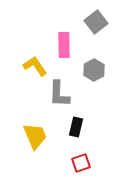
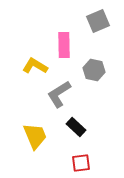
gray square: moved 2 px right, 1 px up; rotated 15 degrees clockwise
yellow L-shape: rotated 25 degrees counterclockwise
gray hexagon: rotated 20 degrees counterclockwise
gray L-shape: rotated 56 degrees clockwise
black rectangle: rotated 60 degrees counterclockwise
red square: rotated 12 degrees clockwise
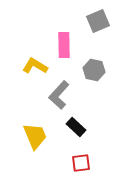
gray L-shape: moved 1 px down; rotated 16 degrees counterclockwise
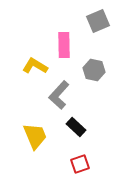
red square: moved 1 px left, 1 px down; rotated 12 degrees counterclockwise
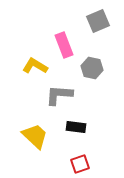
pink rectangle: rotated 20 degrees counterclockwise
gray hexagon: moved 2 px left, 2 px up
gray L-shape: rotated 52 degrees clockwise
black rectangle: rotated 36 degrees counterclockwise
yellow trapezoid: rotated 24 degrees counterclockwise
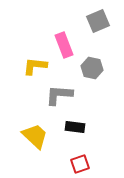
yellow L-shape: rotated 25 degrees counterclockwise
black rectangle: moved 1 px left
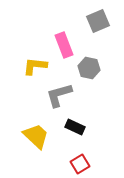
gray hexagon: moved 3 px left
gray L-shape: rotated 20 degrees counterclockwise
black rectangle: rotated 18 degrees clockwise
yellow trapezoid: moved 1 px right
red square: rotated 12 degrees counterclockwise
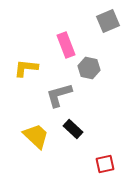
gray square: moved 10 px right
pink rectangle: moved 2 px right
yellow L-shape: moved 9 px left, 2 px down
black rectangle: moved 2 px left, 2 px down; rotated 18 degrees clockwise
red square: moved 25 px right; rotated 18 degrees clockwise
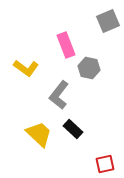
yellow L-shape: rotated 150 degrees counterclockwise
gray L-shape: rotated 36 degrees counterclockwise
yellow trapezoid: moved 3 px right, 2 px up
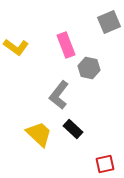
gray square: moved 1 px right, 1 px down
yellow L-shape: moved 10 px left, 21 px up
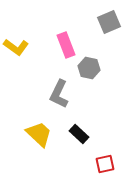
gray L-shape: moved 1 px up; rotated 12 degrees counterclockwise
black rectangle: moved 6 px right, 5 px down
